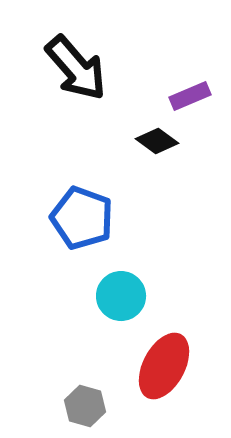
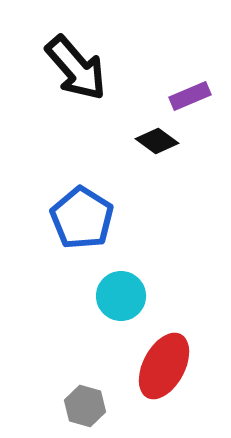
blue pentagon: rotated 12 degrees clockwise
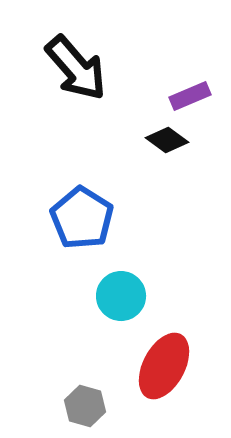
black diamond: moved 10 px right, 1 px up
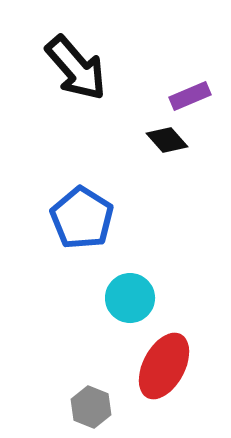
black diamond: rotated 12 degrees clockwise
cyan circle: moved 9 px right, 2 px down
gray hexagon: moved 6 px right, 1 px down; rotated 6 degrees clockwise
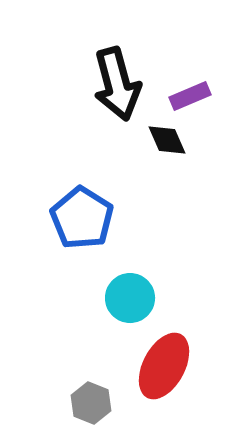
black arrow: moved 41 px right, 16 px down; rotated 26 degrees clockwise
black diamond: rotated 18 degrees clockwise
gray hexagon: moved 4 px up
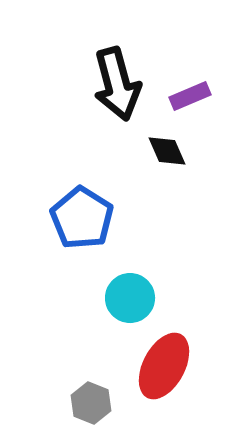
black diamond: moved 11 px down
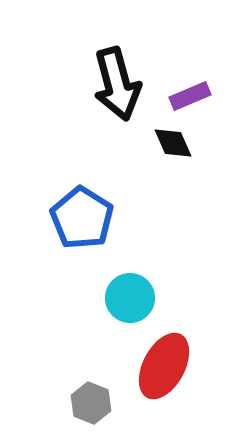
black diamond: moved 6 px right, 8 px up
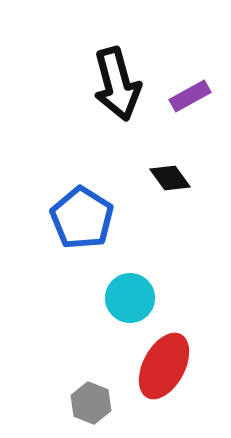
purple rectangle: rotated 6 degrees counterclockwise
black diamond: moved 3 px left, 35 px down; rotated 12 degrees counterclockwise
